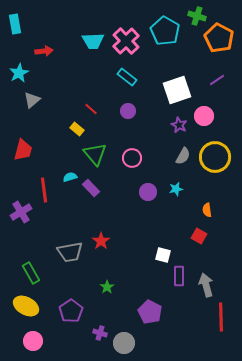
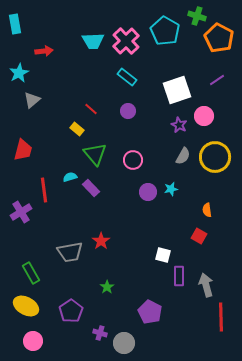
pink circle at (132, 158): moved 1 px right, 2 px down
cyan star at (176, 189): moved 5 px left
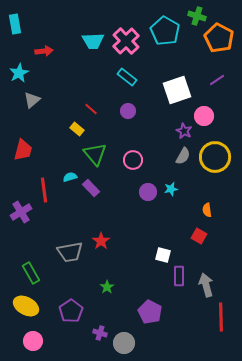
purple star at (179, 125): moved 5 px right, 6 px down
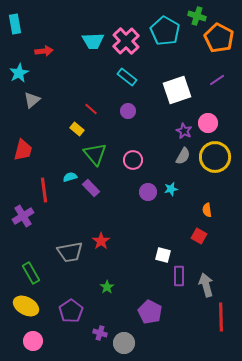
pink circle at (204, 116): moved 4 px right, 7 px down
purple cross at (21, 212): moved 2 px right, 4 px down
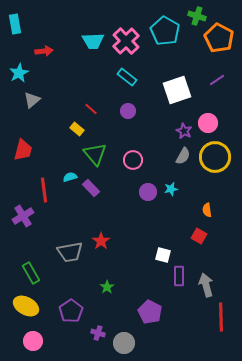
purple cross at (100, 333): moved 2 px left
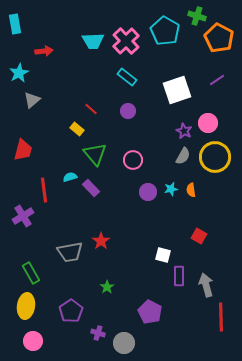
orange semicircle at (207, 210): moved 16 px left, 20 px up
yellow ellipse at (26, 306): rotated 70 degrees clockwise
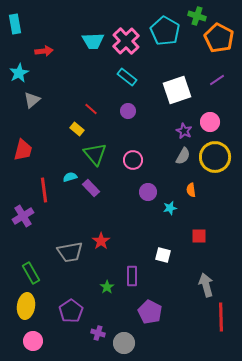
pink circle at (208, 123): moved 2 px right, 1 px up
cyan star at (171, 189): moved 1 px left, 19 px down
red square at (199, 236): rotated 28 degrees counterclockwise
purple rectangle at (179, 276): moved 47 px left
